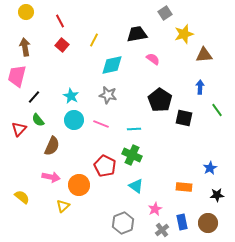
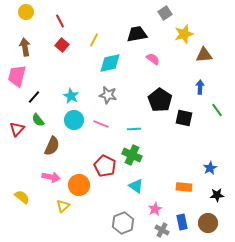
cyan diamond: moved 2 px left, 2 px up
red triangle: moved 2 px left
gray cross: rotated 24 degrees counterclockwise
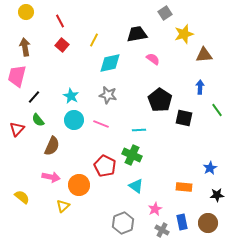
cyan line: moved 5 px right, 1 px down
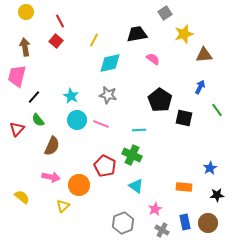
red square: moved 6 px left, 4 px up
blue arrow: rotated 24 degrees clockwise
cyan circle: moved 3 px right
blue rectangle: moved 3 px right
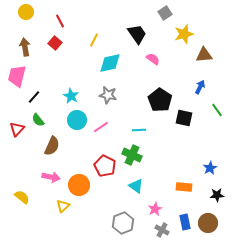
black trapezoid: rotated 65 degrees clockwise
red square: moved 1 px left, 2 px down
pink line: moved 3 px down; rotated 56 degrees counterclockwise
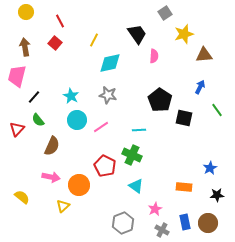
pink semicircle: moved 1 px right, 3 px up; rotated 56 degrees clockwise
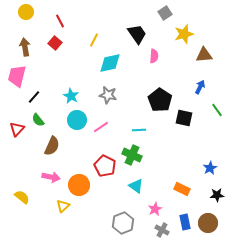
orange rectangle: moved 2 px left, 2 px down; rotated 21 degrees clockwise
